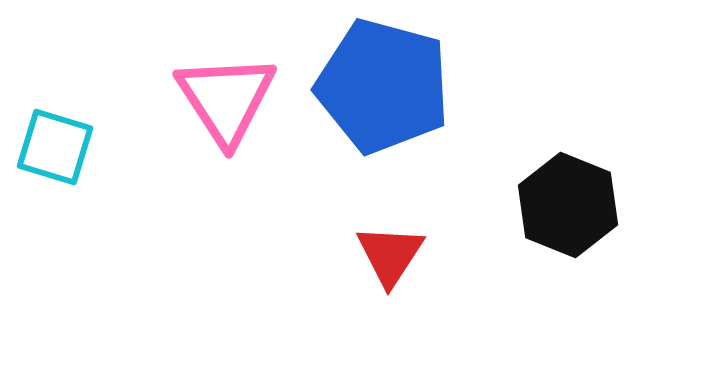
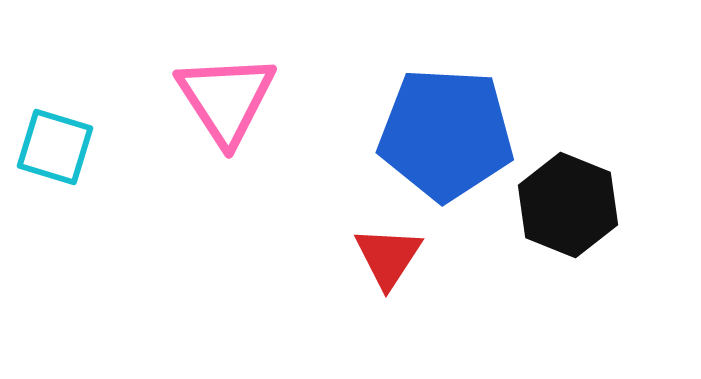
blue pentagon: moved 63 px right, 48 px down; rotated 12 degrees counterclockwise
red triangle: moved 2 px left, 2 px down
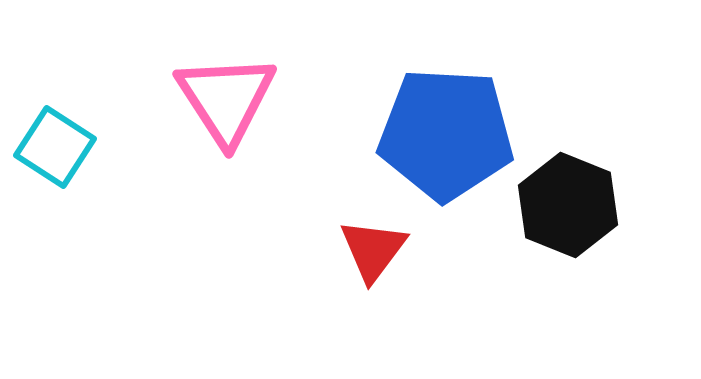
cyan square: rotated 16 degrees clockwise
red triangle: moved 15 px left, 7 px up; rotated 4 degrees clockwise
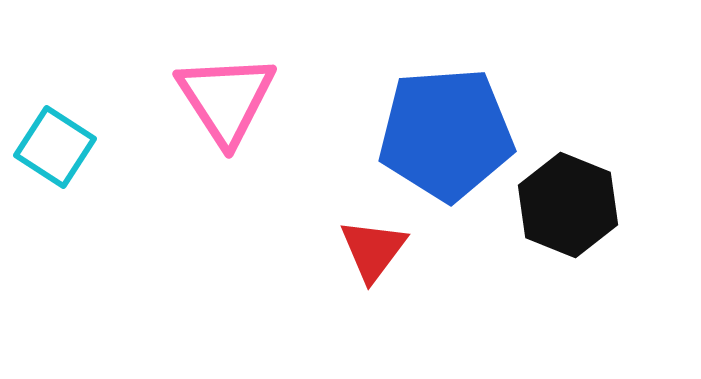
blue pentagon: rotated 7 degrees counterclockwise
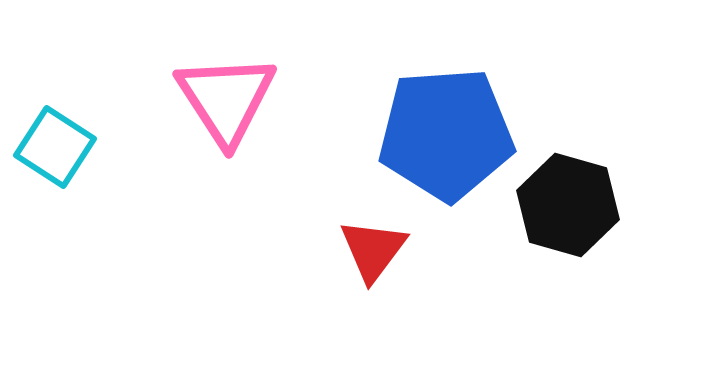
black hexagon: rotated 6 degrees counterclockwise
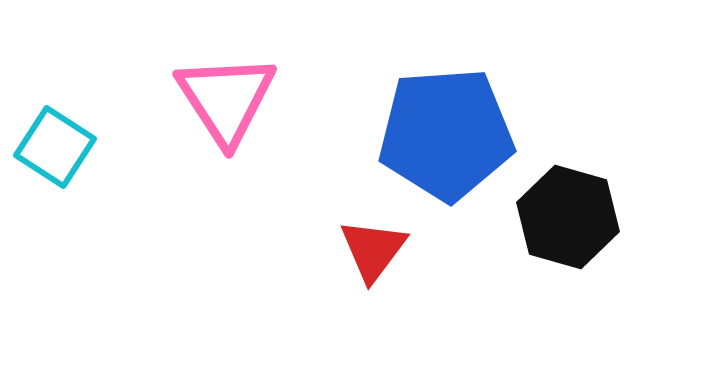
black hexagon: moved 12 px down
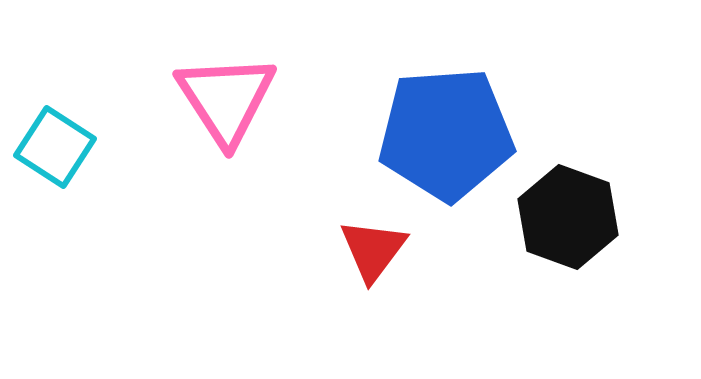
black hexagon: rotated 4 degrees clockwise
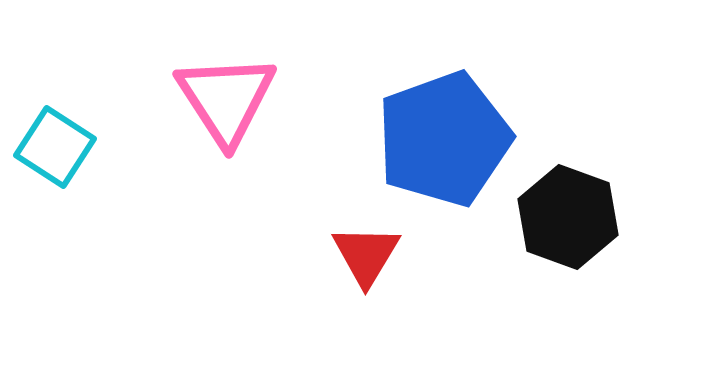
blue pentagon: moved 2 px left, 5 px down; rotated 16 degrees counterclockwise
red triangle: moved 7 px left, 5 px down; rotated 6 degrees counterclockwise
